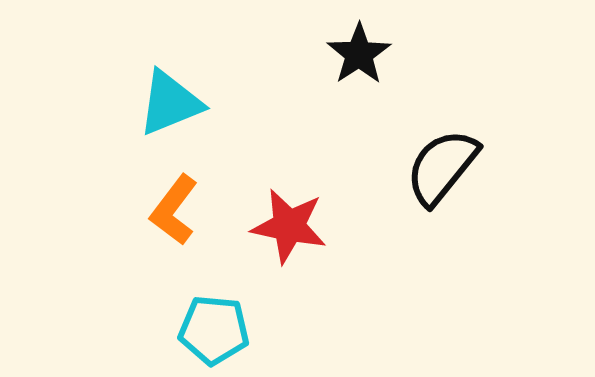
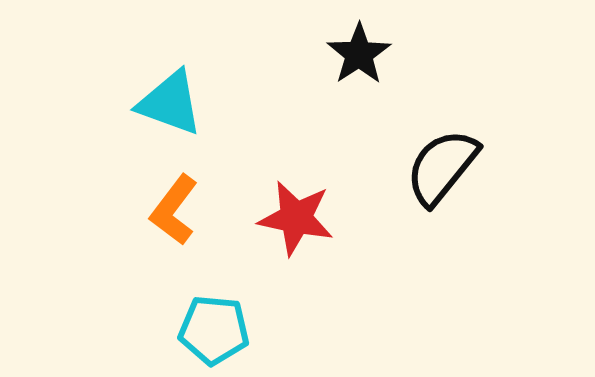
cyan triangle: rotated 42 degrees clockwise
red star: moved 7 px right, 8 px up
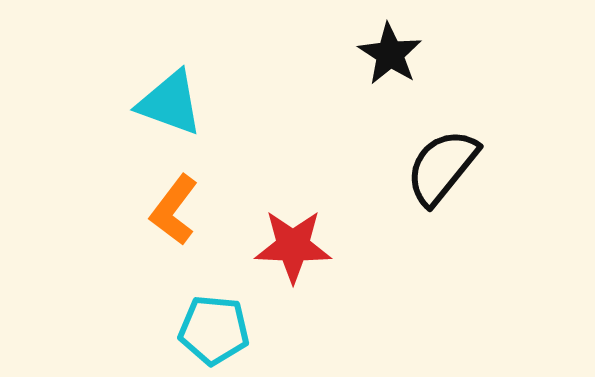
black star: moved 31 px right; rotated 6 degrees counterclockwise
red star: moved 3 px left, 28 px down; rotated 10 degrees counterclockwise
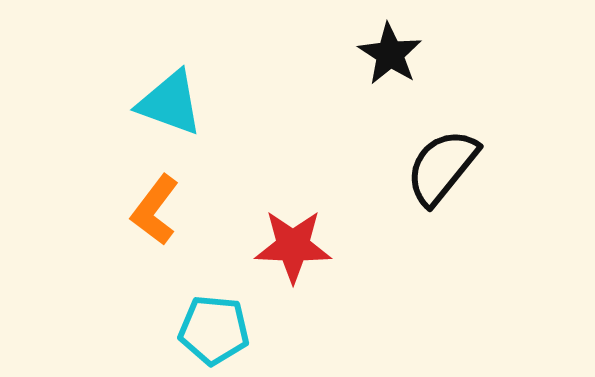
orange L-shape: moved 19 px left
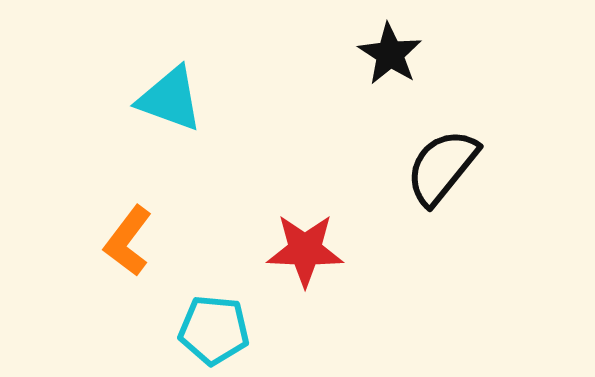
cyan triangle: moved 4 px up
orange L-shape: moved 27 px left, 31 px down
red star: moved 12 px right, 4 px down
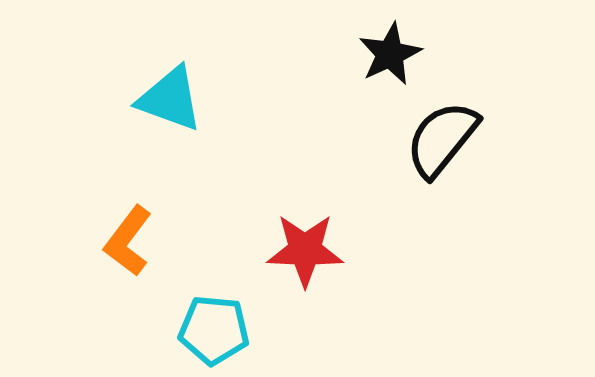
black star: rotated 14 degrees clockwise
black semicircle: moved 28 px up
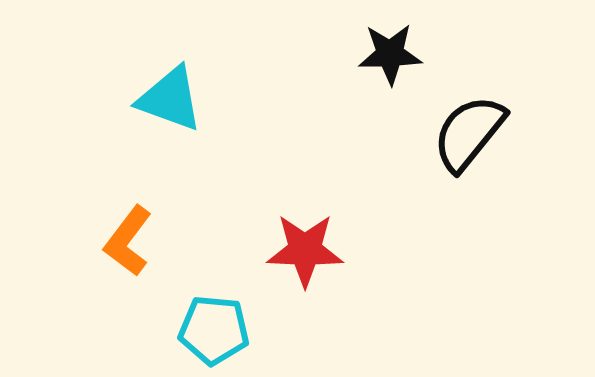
black star: rotated 24 degrees clockwise
black semicircle: moved 27 px right, 6 px up
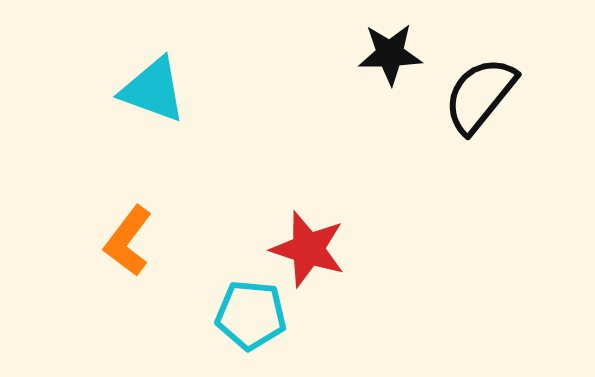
cyan triangle: moved 17 px left, 9 px up
black semicircle: moved 11 px right, 38 px up
red star: moved 3 px right, 1 px up; rotated 16 degrees clockwise
cyan pentagon: moved 37 px right, 15 px up
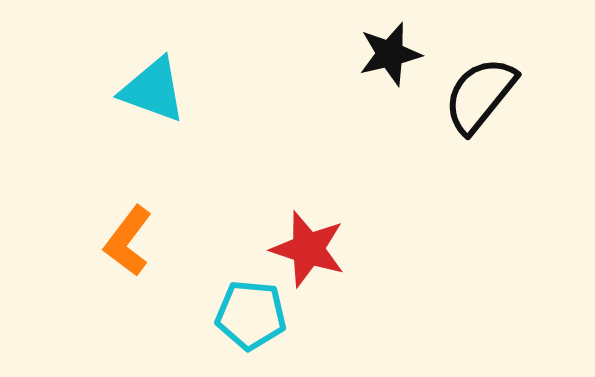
black star: rotated 12 degrees counterclockwise
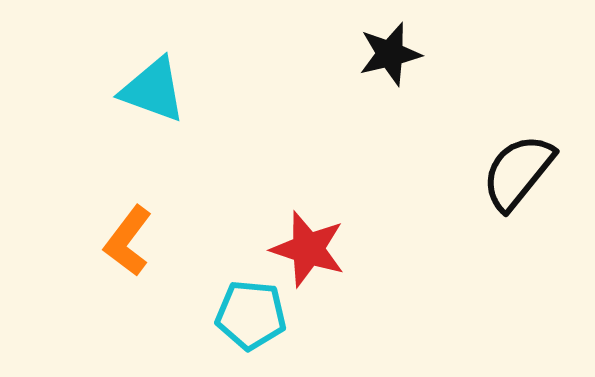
black semicircle: moved 38 px right, 77 px down
